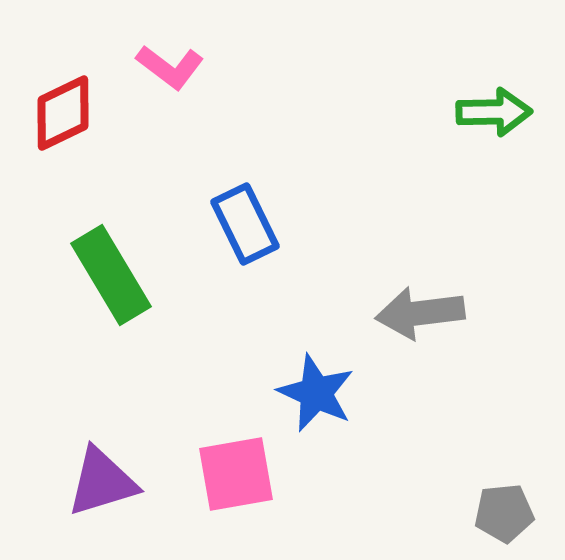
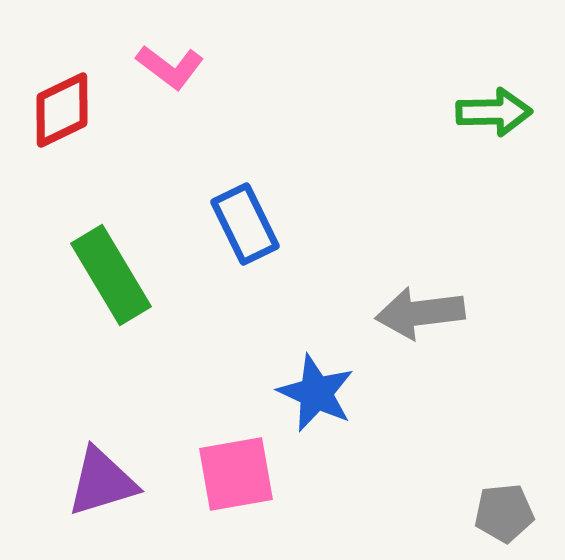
red diamond: moved 1 px left, 3 px up
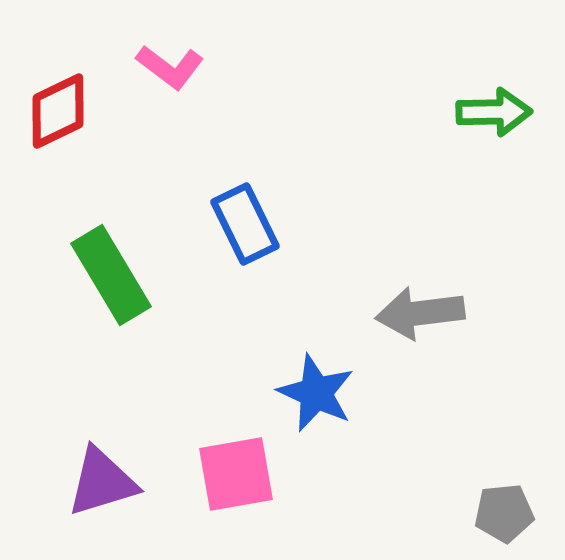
red diamond: moved 4 px left, 1 px down
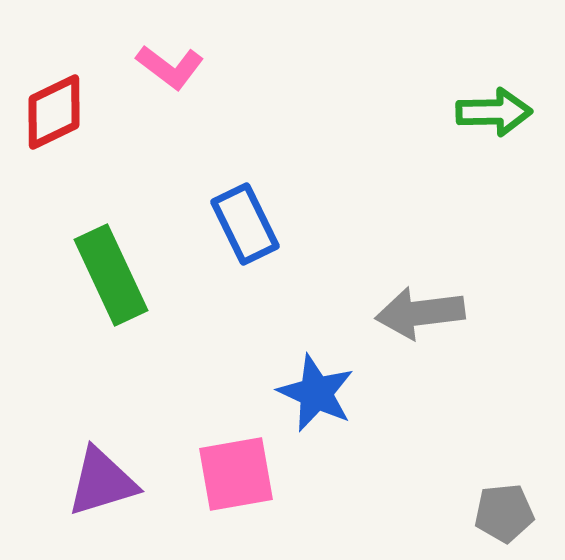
red diamond: moved 4 px left, 1 px down
green rectangle: rotated 6 degrees clockwise
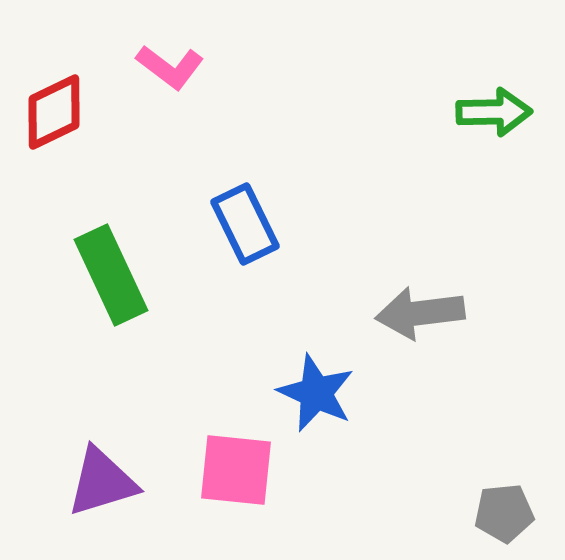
pink square: moved 4 px up; rotated 16 degrees clockwise
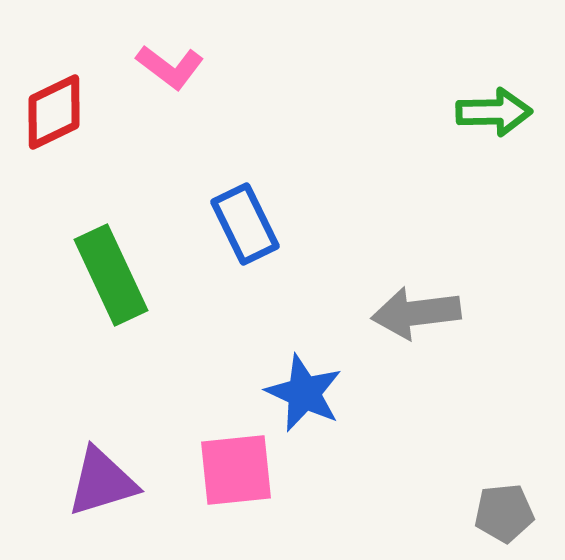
gray arrow: moved 4 px left
blue star: moved 12 px left
pink square: rotated 12 degrees counterclockwise
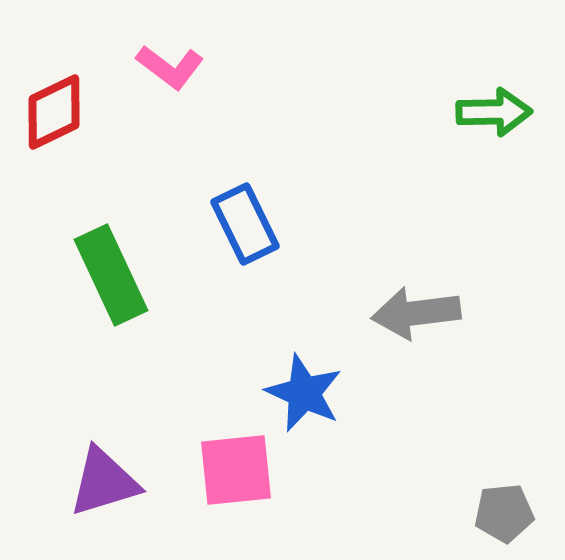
purple triangle: moved 2 px right
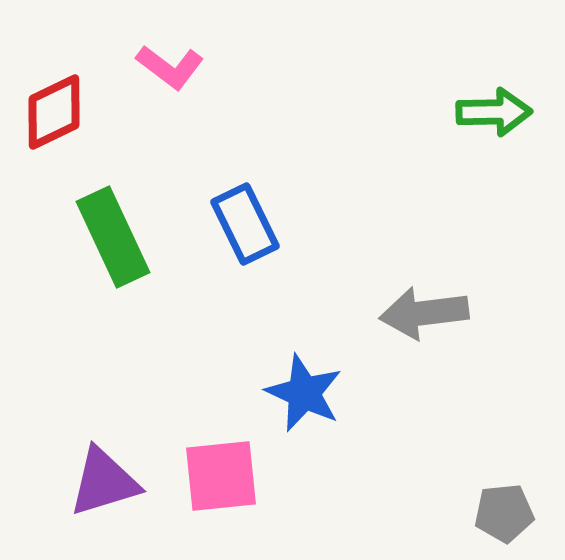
green rectangle: moved 2 px right, 38 px up
gray arrow: moved 8 px right
pink square: moved 15 px left, 6 px down
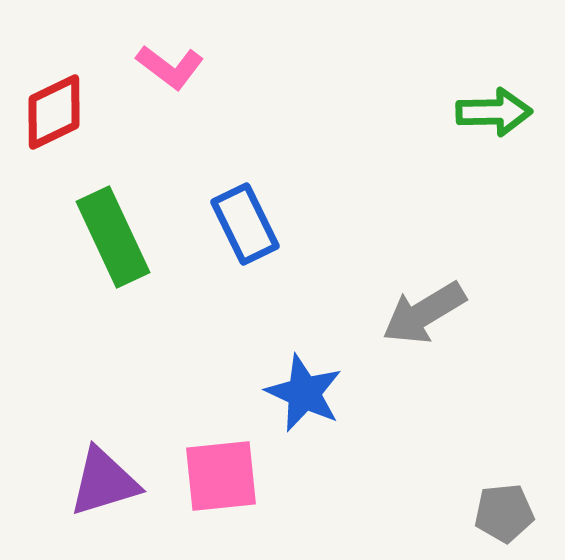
gray arrow: rotated 24 degrees counterclockwise
